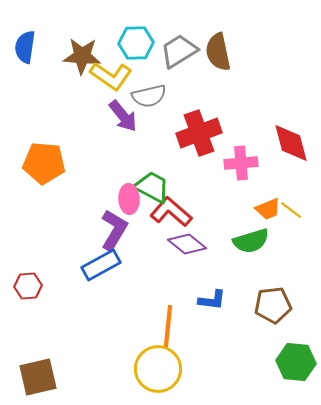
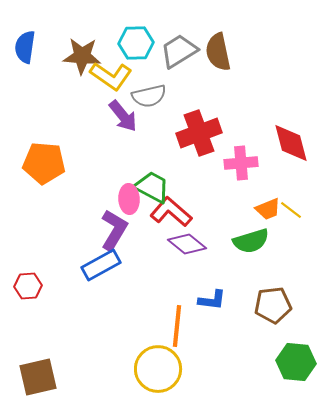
orange line: moved 9 px right
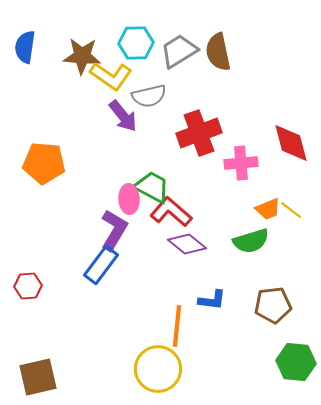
blue rectangle: rotated 24 degrees counterclockwise
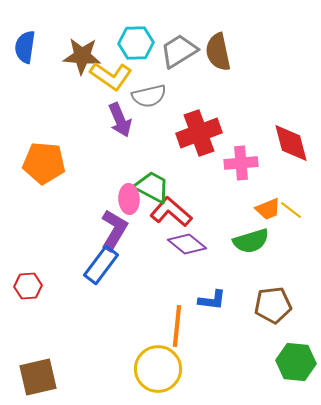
purple arrow: moved 3 px left, 4 px down; rotated 16 degrees clockwise
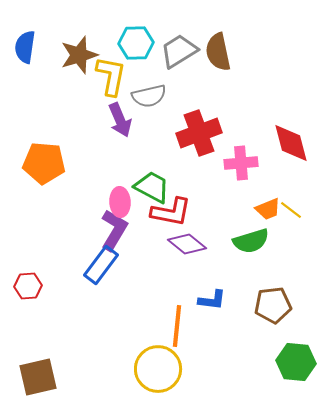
brown star: moved 3 px left, 1 px up; rotated 21 degrees counterclockwise
yellow L-shape: rotated 114 degrees counterclockwise
pink ellipse: moved 9 px left, 3 px down
red L-shape: rotated 150 degrees clockwise
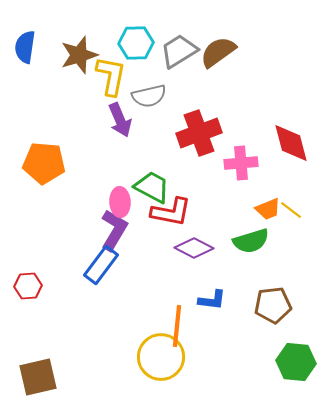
brown semicircle: rotated 66 degrees clockwise
purple diamond: moved 7 px right, 4 px down; rotated 12 degrees counterclockwise
yellow circle: moved 3 px right, 12 px up
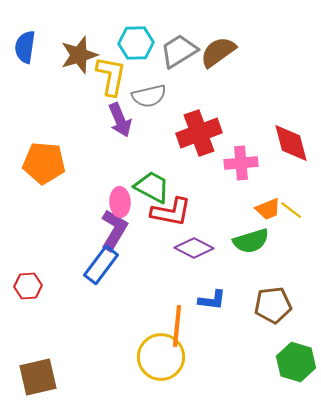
green hexagon: rotated 12 degrees clockwise
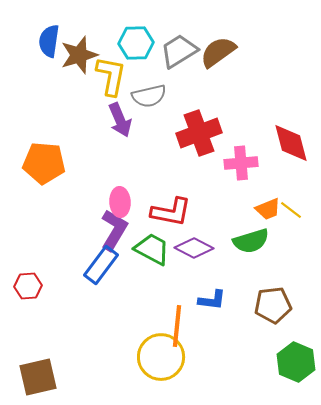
blue semicircle: moved 24 px right, 6 px up
green trapezoid: moved 62 px down
green hexagon: rotated 6 degrees clockwise
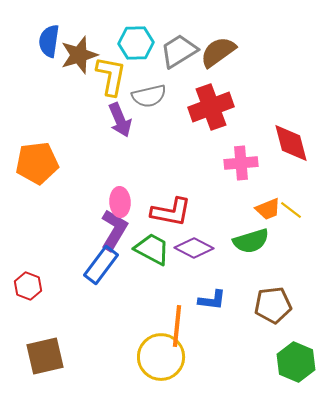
red cross: moved 12 px right, 26 px up
orange pentagon: moved 7 px left; rotated 12 degrees counterclockwise
red hexagon: rotated 24 degrees clockwise
brown square: moved 7 px right, 21 px up
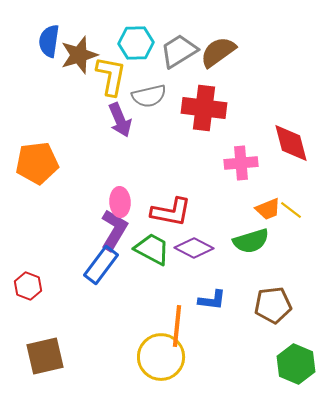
red cross: moved 7 px left, 1 px down; rotated 27 degrees clockwise
green hexagon: moved 2 px down
